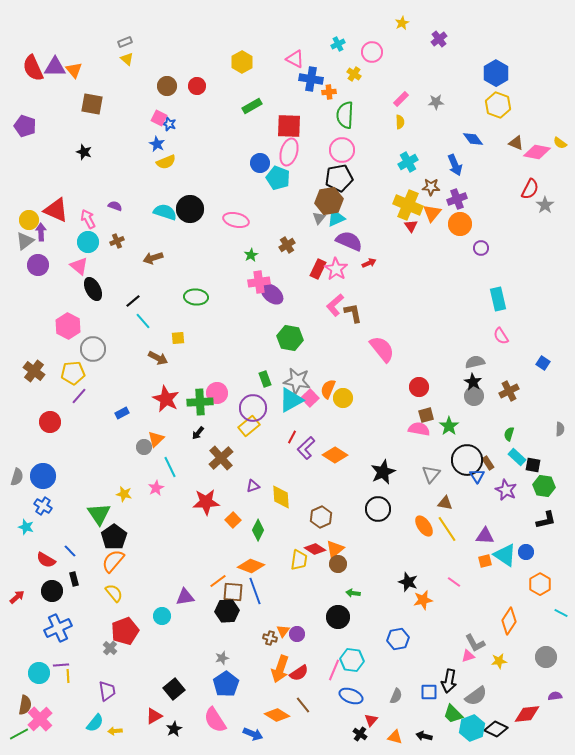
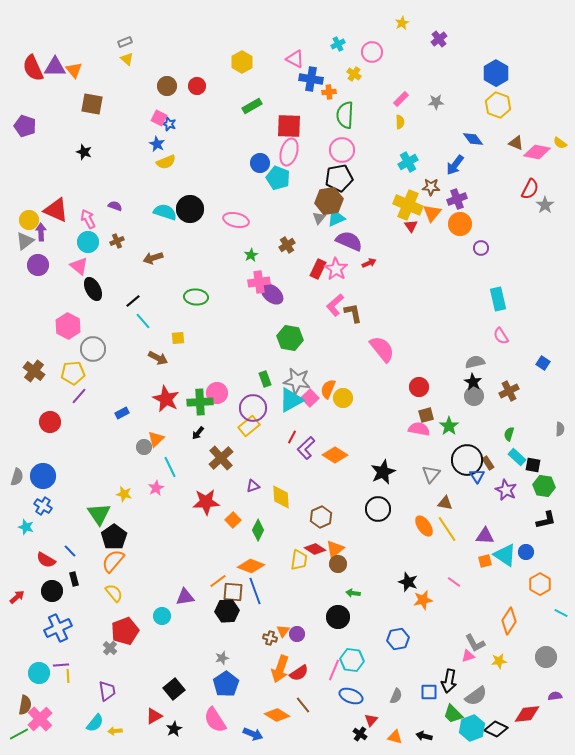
blue arrow at (455, 165): rotated 60 degrees clockwise
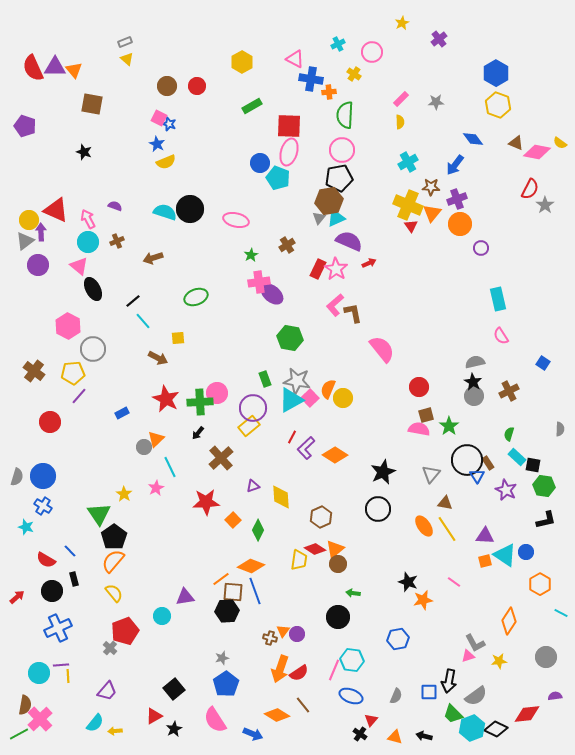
green ellipse at (196, 297): rotated 25 degrees counterclockwise
yellow star at (124, 494): rotated 21 degrees clockwise
orange line at (218, 581): moved 3 px right, 2 px up
purple trapezoid at (107, 691): rotated 50 degrees clockwise
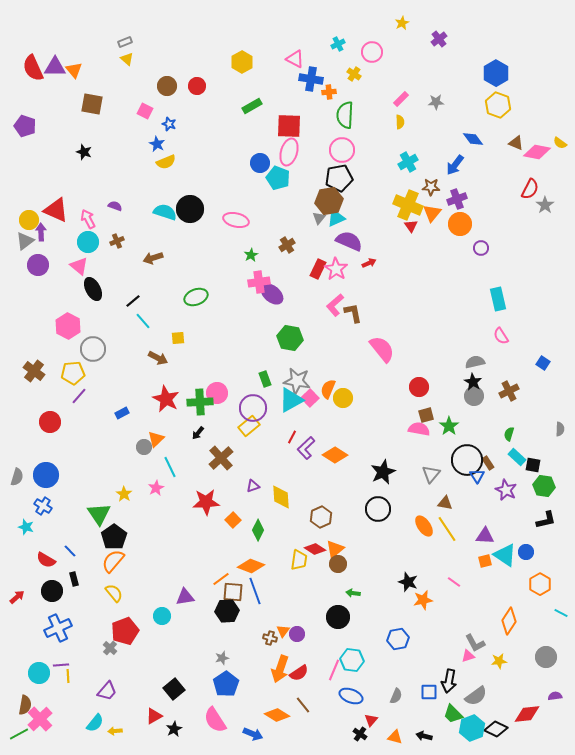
pink square at (159, 118): moved 14 px left, 7 px up
blue circle at (43, 476): moved 3 px right, 1 px up
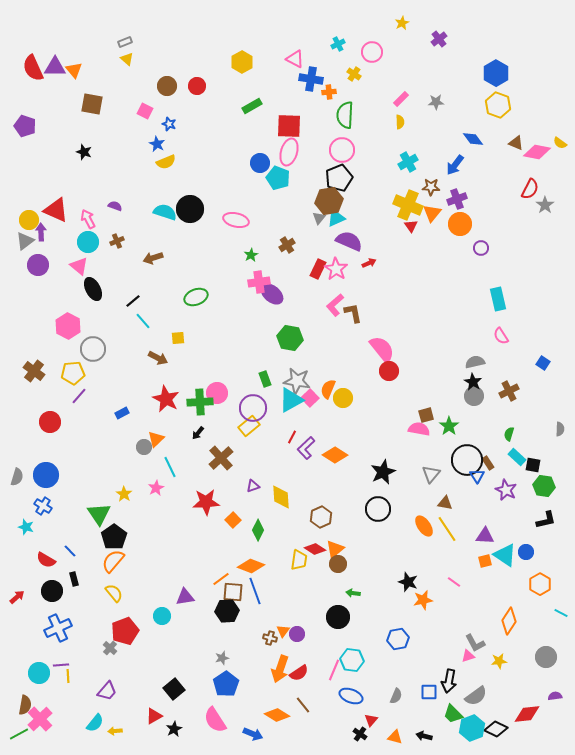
black pentagon at (339, 178): rotated 12 degrees counterclockwise
red circle at (419, 387): moved 30 px left, 16 px up
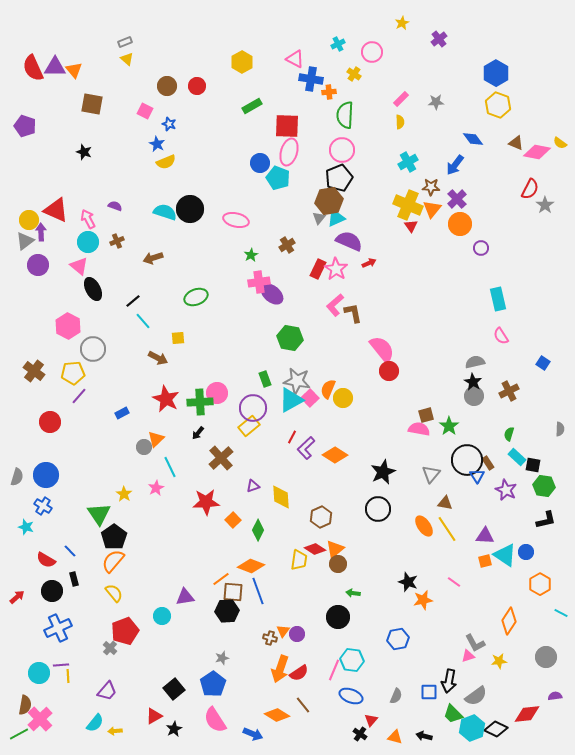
red square at (289, 126): moved 2 px left
purple cross at (457, 199): rotated 24 degrees counterclockwise
orange triangle at (432, 213): moved 4 px up
blue line at (255, 591): moved 3 px right
blue pentagon at (226, 684): moved 13 px left
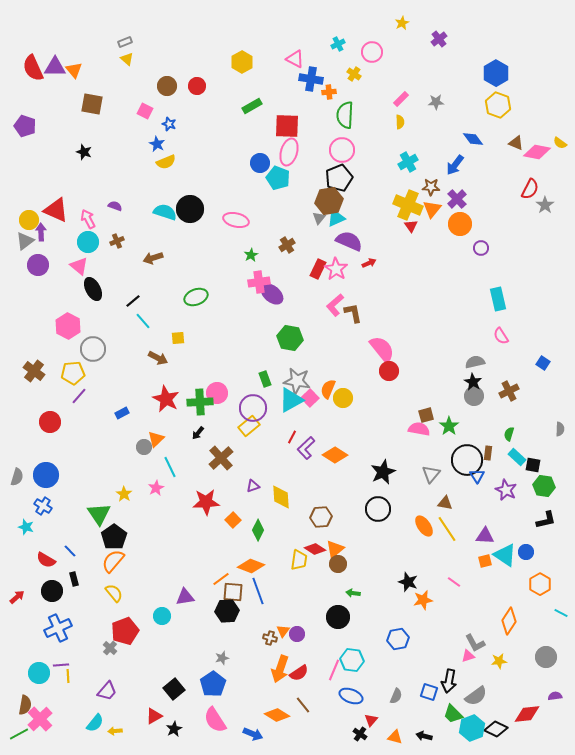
brown rectangle at (488, 463): moved 10 px up; rotated 40 degrees clockwise
brown hexagon at (321, 517): rotated 20 degrees clockwise
blue square at (429, 692): rotated 18 degrees clockwise
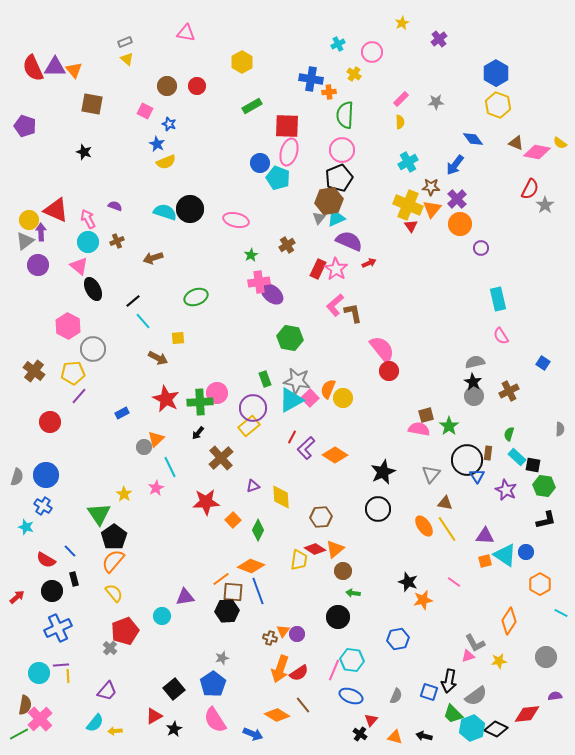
pink triangle at (295, 59): moved 109 px left, 26 px up; rotated 18 degrees counterclockwise
brown circle at (338, 564): moved 5 px right, 7 px down
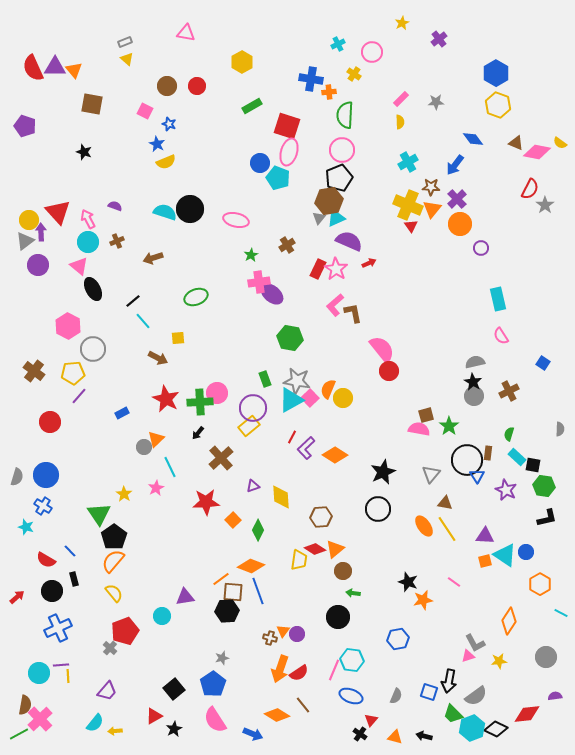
red square at (287, 126): rotated 16 degrees clockwise
red triangle at (56, 210): moved 2 px right, 2 px down; rotated 24 degrees clockwise
black L-shape at (546, 520): moved 1 px right, 2 px up
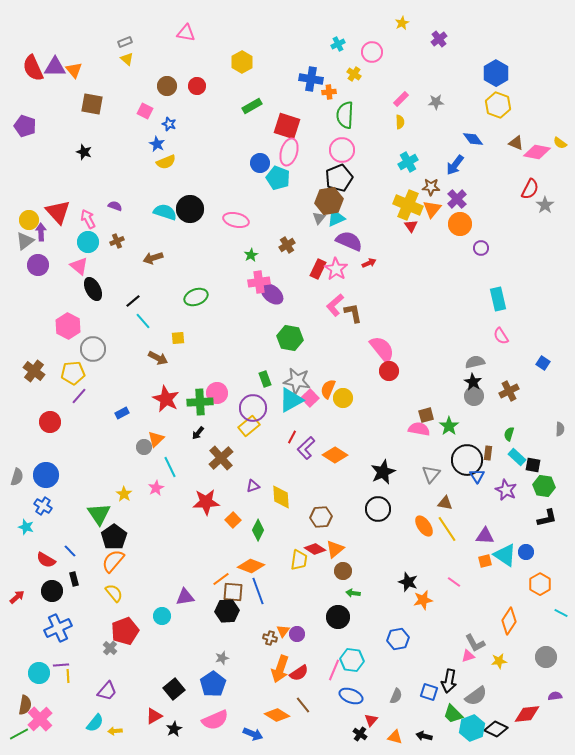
pink semicircle at (215, 720): rotated 80 degrees counterclockwise
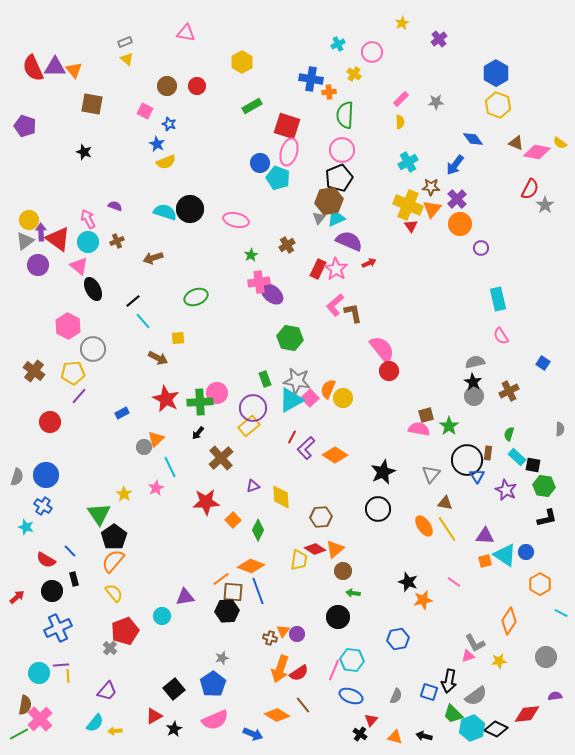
red triangle at (58, 212): moved 27 px down; rotated 12 degrees counterclockwise
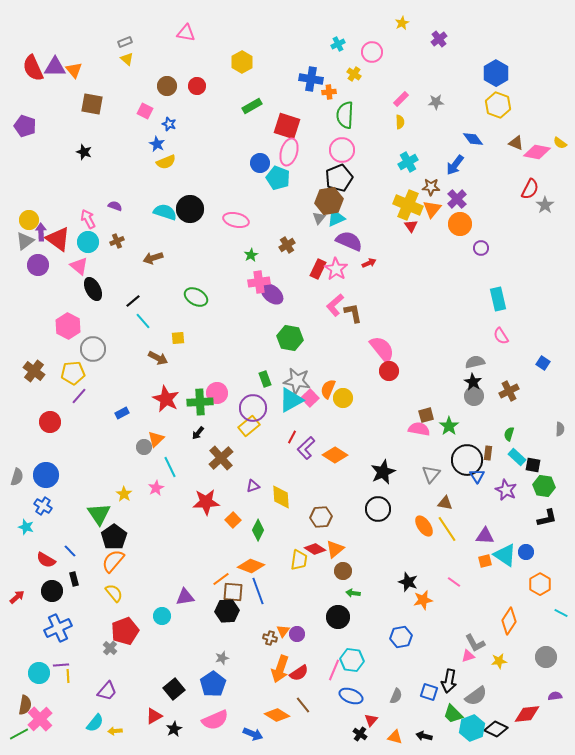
green ellipse at (196, 297): rotated 50 degrees clockwise
blue hexagon at (398, 639): moved 3 px right, 2 px up
